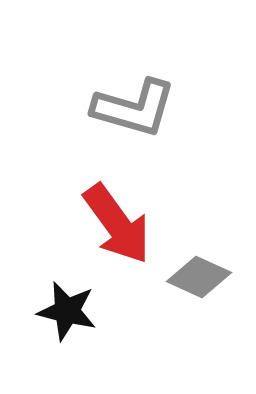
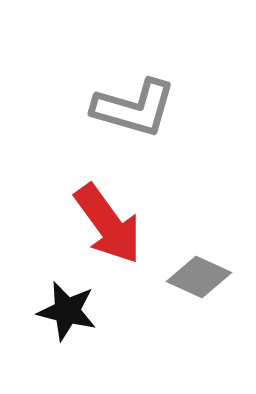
red arrow: moved 9 px left
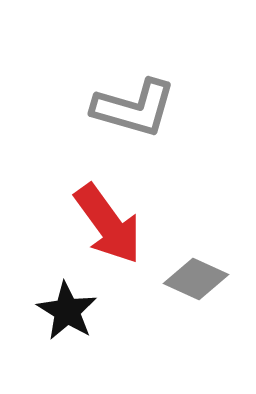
gray diamond: moved 3 px left, 2 px down
black star: rotated 18 degrees clockwise
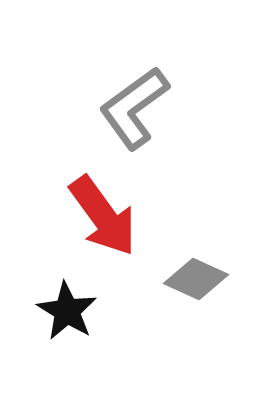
gray L-shape: rotated 128 degrees clockwise
red arrow: moved 5 px left, 8 px up
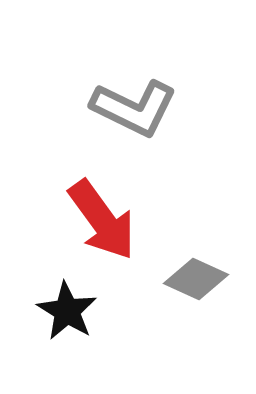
gray L-shape: rotated 118 degrees counterclockwise
red arrow: moved 1 px left, 4 px down
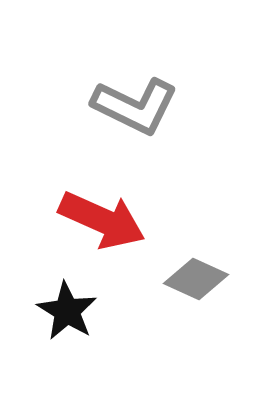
gray L-shape: moved 1 px right, 2 px up
red arrow: rotated 30 degrees counterclockwise
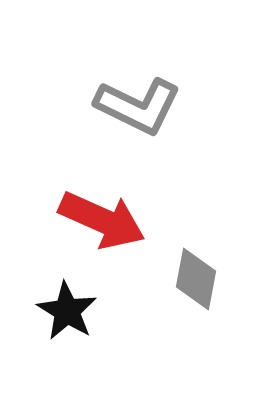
gray L-shape: moved 3 px right
gray diamond: rotated 76 degrees clockwise
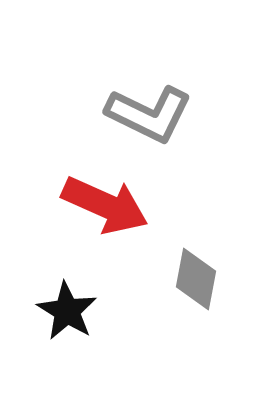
gray L-shape: moved 11 px right, 8 px down
red arrow: moved 3 px right, 15 px up
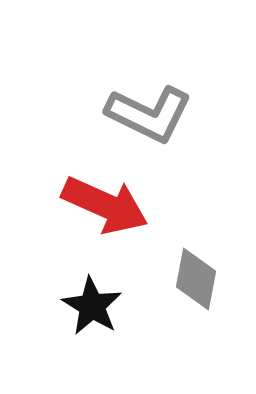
black star: moved 25 px right, 5 px up
